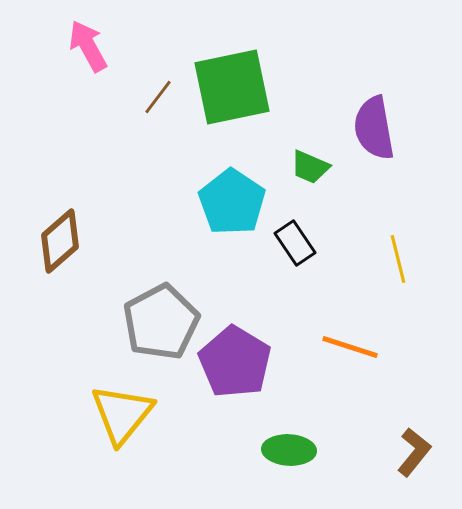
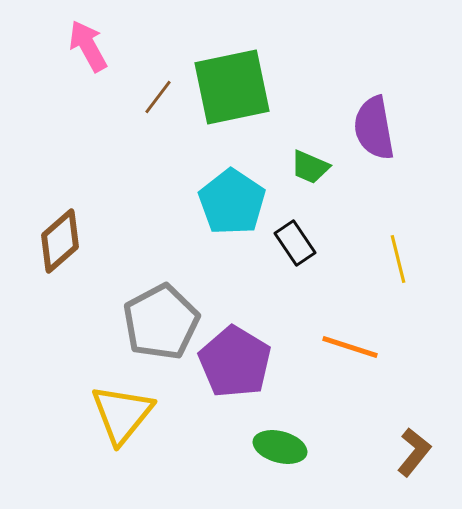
green ellipse: moved 9 px left, 3 px up; rotated 12 degrees clockwise
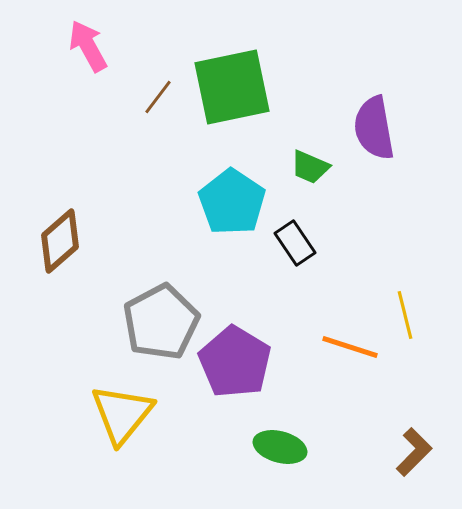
yellow line: moved 7 px right, 56 px down
brown L-shape: rotated 6 degrees clockwise
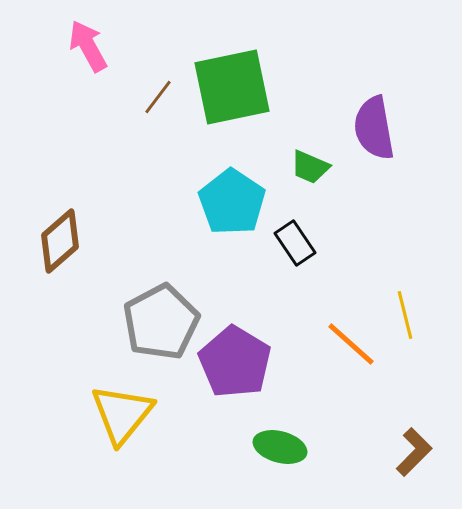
orange line: moved 1 px right, 3 px up; rotated 24 degrees clockwise
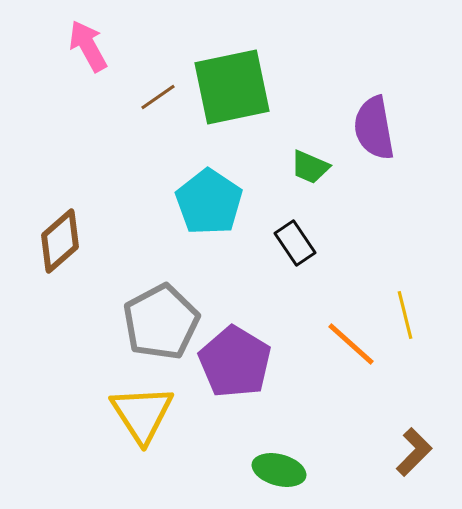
brown line: rotated 18 degrees clockwise
cyan pentagon: moved 23 px left
yellow triangle: moved 20 px right; rotated 12 degrees counterclockwise
green ellipse: moved 1 px left, 23 px down
